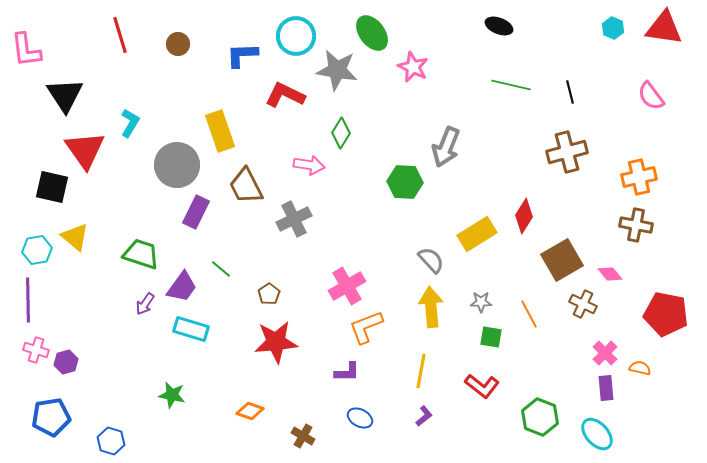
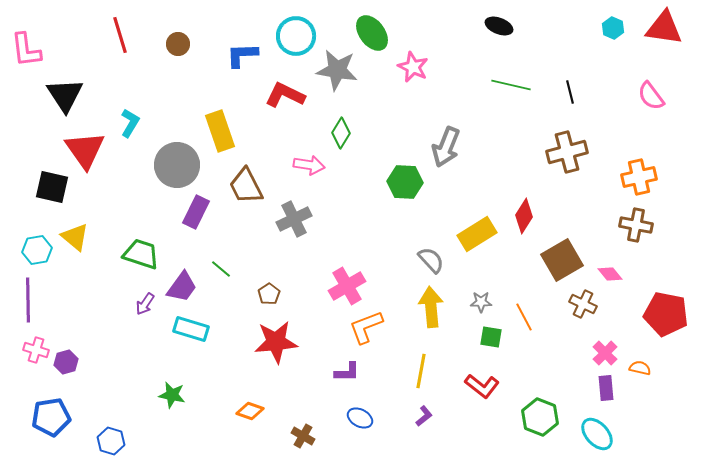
orange line at (529, 314): moved 5 px left, 3 px down
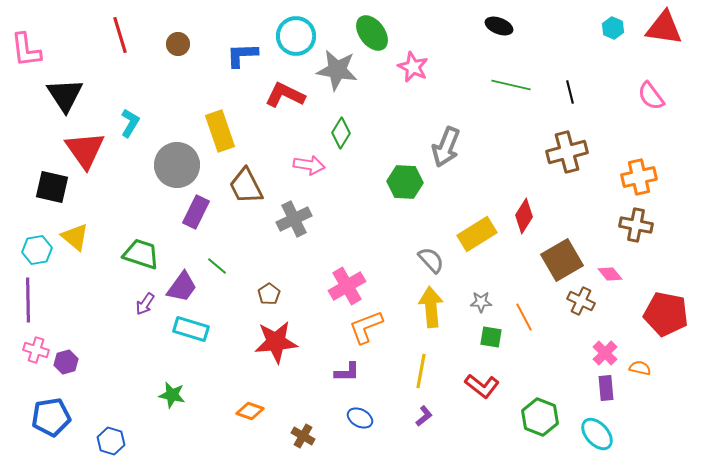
green line at (221, 269): moved 4 px left, 3 px up
brown cross at (583, 304): moved 2 px left, 3 px up
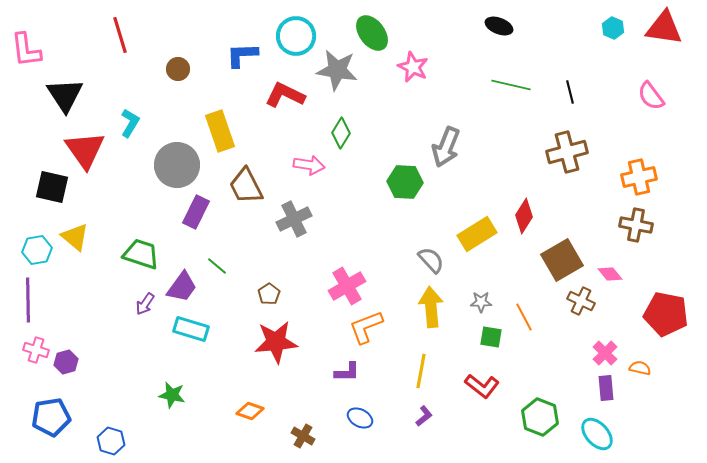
brown circle at (178, 44): moved 25 px down
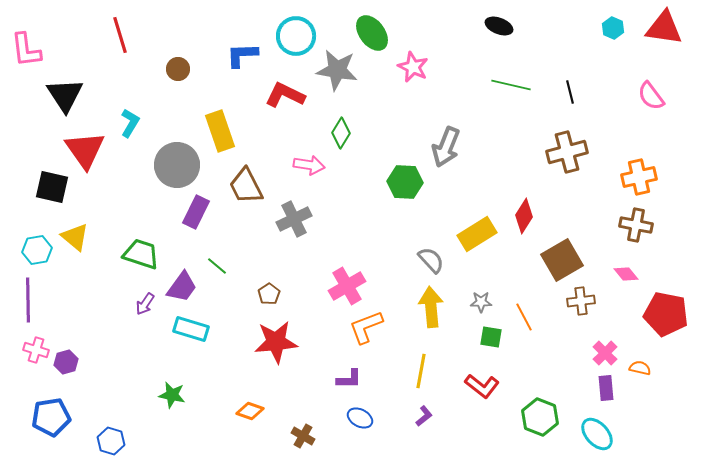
pink diamond at (610, 274): moved 16 px right
brown cross at (581, 301): rotated 32 degrees counterclockwise
purple L-shape at (347, 372): moved 2 px right, 7 px down
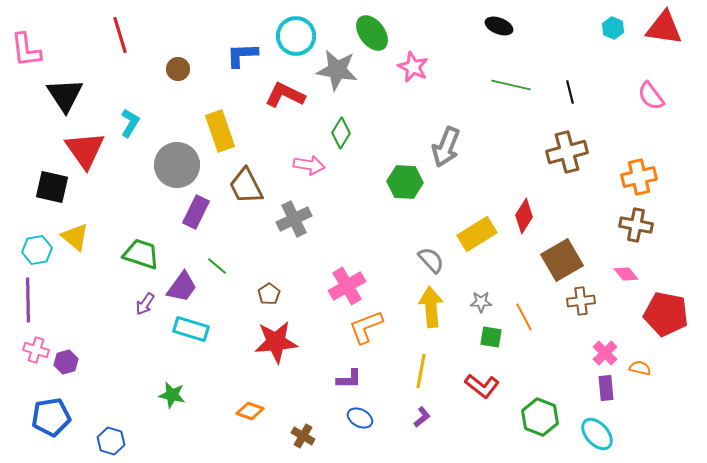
purple L-shape at (424, 416): moved 2 px left, 1 px down
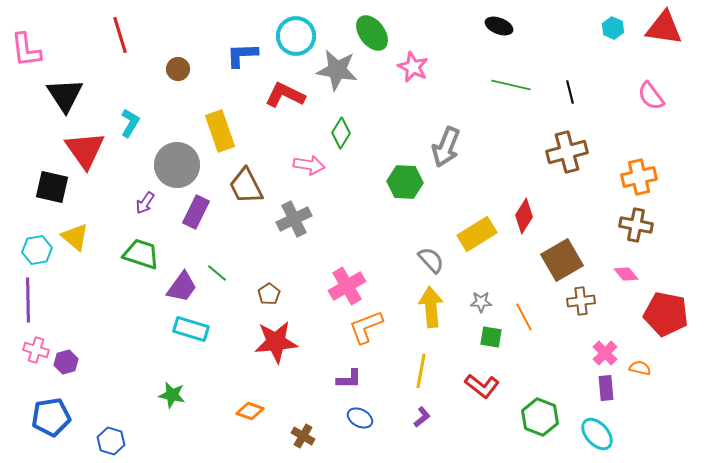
green line at (217, 266): moved 7 px down
purple arrow at (145, 304): moved 101 px up
